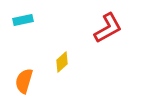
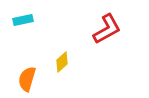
red L-shape: moved 1 px left, 1 px down
orange semicircle: moved 3 px right, 2 px up
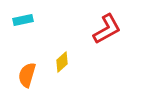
orange semicircle: moved 4 px up
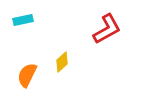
orange semicircle: rotated 10 degrees clockwise
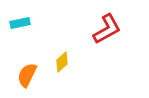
cyan rectangle: moved 3 px left, 3 px down
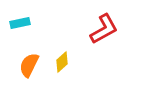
red L-shape: moved 3 px left
orange semicircle: moved 2 px right, 10 px up
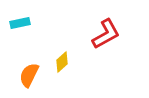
red L-shape: moved 2 px right, 5 px down
orange semicircle: moved 10 px down
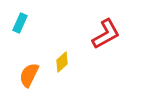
cyan rectangle: rotated 54 degrees counterclockwise
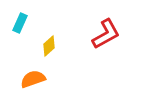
yellow diamond: moved 13 px left, 16 px up
orange semicircle: moved 4 px right, 4 px down; rotated 45 degrees clockwise
